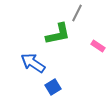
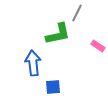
blue arrow: rotated 50 degrees clockwise
blue square: rotated 28 degrees clockwise
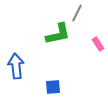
pink rectangle: moved 2 px up; rotated 24 degrees clockwise
blue arrow: moved 17 px left, 3 px down
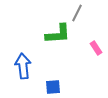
green L-shape: rotated 8 degrees clockwise
pink rectangle: moved 2 px left, 4 px down
blue arrow: moved 7 px right
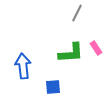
green L-shape: moved 13 px right, 19 px down
